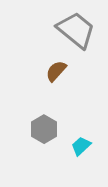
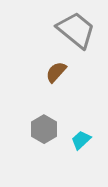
brown semicircle: moved 1 px down
cyan trapezoid: moved 6 px up
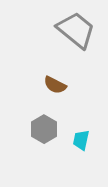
brown semicircle: moved 1 px left, 13 px down; rotated 105 degrees counterclockwise
cyan trapezoid: rotated 35 degrees counterclockwise
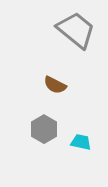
cyan trapezoid: moved 2 px down; rotated 90 degrees clockwise
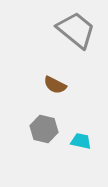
gray hexagon: rotated 16 degrees counterclockwise
cyan trapezoid: moved 1 px up
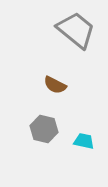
cyan trapezoid: moved 3 px right
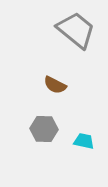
gray hexagon: rotated 12 degrees counterclockwise
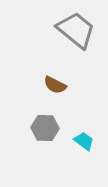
gray hexagon: moved 1 px right, 1 px up
cyan trapezoid: rotated 25 degrees clockwise
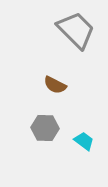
gray trapezoid: rotated 6 degrees clockwise
